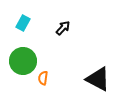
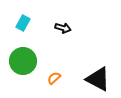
black arrow: rotated 63 degrees clockwise
orange semicircle: moved 11 px right; rotated 40 degrees clockwise
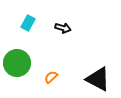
cyan rectangle: moved 5 px right
green circle: moved 6 px left, 2 px down
orange semicircle: moved 3 px left, 1 px up
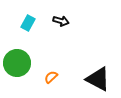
black arrow: moved 2 px left, 7 px up
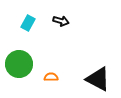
green circle: moved 2 px right, 1 px down
orange semicircle: rotated 40 degrees clockwise
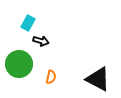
black arrow: moved 20 px left, 20 px down
orange semicircle: rotated 104 degrees clockwise
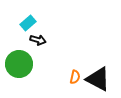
cyan rectangle: rotated 21 degrees clockwise
black arrow: moved 3 px left, 1 px up
orange semicircle: moved 24 px right
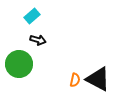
cyan rectangle: moved 4 px right, 7 px up
orange semicircle: moved 3 px down
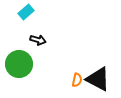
cyan rectangle: moved 6 px left, 4 px up
orange semicircle: moved 2 px right
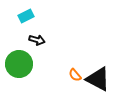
cyan rectangle: moved 4 px down; rotated 14 degrees clockwise
black arrow: moved 1 px left
orange semicircle: moved 2 px left, 5 px up; rotated 128 degrees clockwise
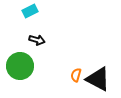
cyan rectangle: moved 4 px right, 5 px up
green circle: moved 1 px right, 2 px down
orange semicircle: moved 1 px right; rotated 56 degrees clockwise
